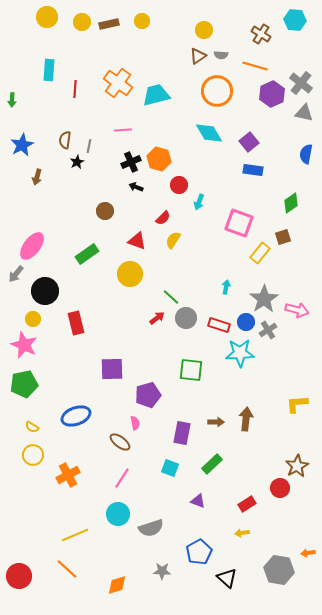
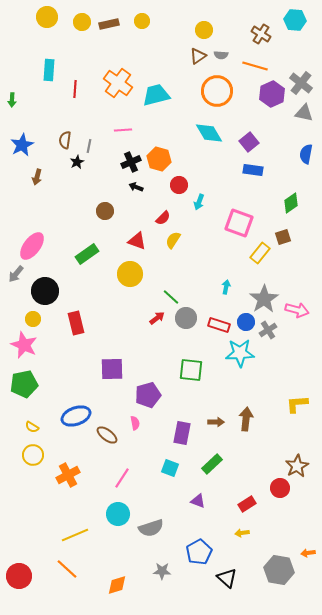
brown ellipse at (120, 442): moved 13 px left, 7 px up
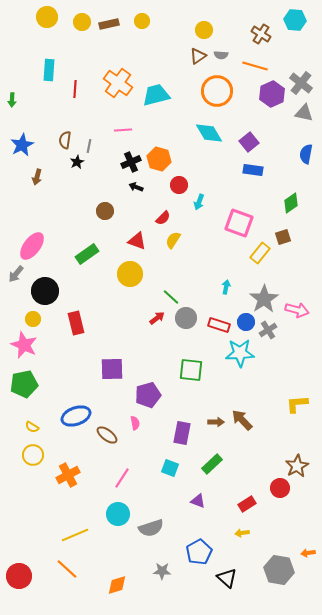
brown arrow at (246, 419): moved 4 px left, 1 px down; rotated 50 degrees counterclockwise
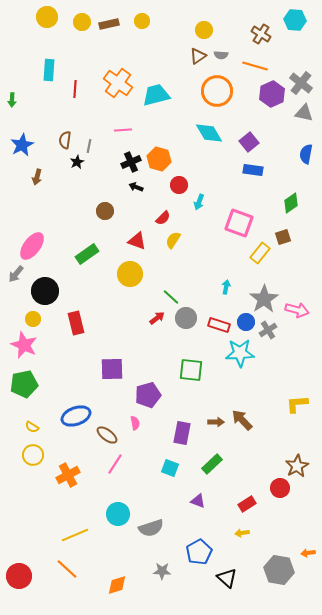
pink line at (122, 478): moved 7 px left, 14 px up
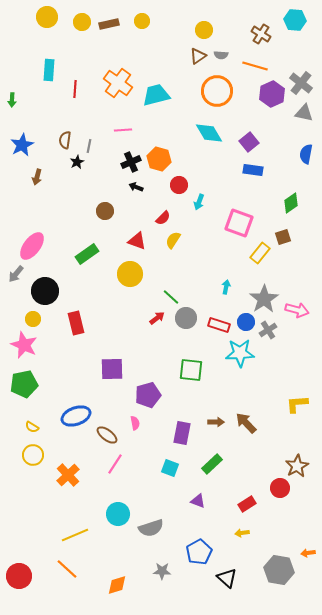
brown arrow at (242, 420): moved 4 px right, 3 px down
orange cross at (68, 475): rotated 15 degrees counterclockwise
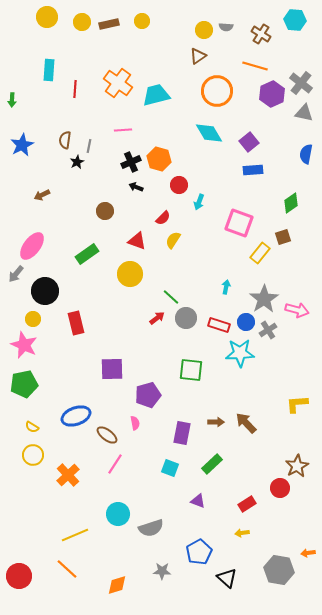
gray semicircle at (221, 55): moved 5 px right, 28 px up
blue rectangle at (253, 170): rotated 12 degrees counterclockwise
brown arrow at (37, 177): moved 5 px right, 18 px down; rotated 49 degrees clockwise
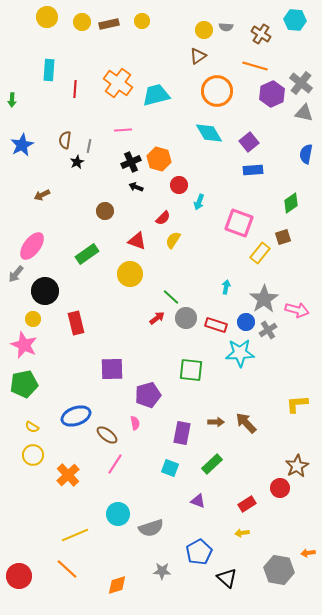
red rectangle at (219, 325): moved 3 px left
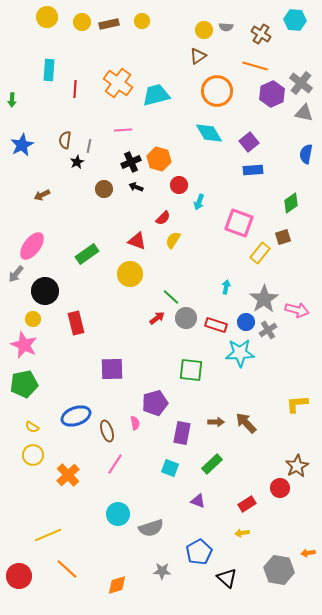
brown circle at (105, 211): moved 1 px left, 22 px up
purple pentagon at (148, 395): moved 7 px right, 8 px down
brown ellipse at (107, 435): moved 4 px up; rotated 35 degrees clockwise
yellow line at (75, 535): moved 27 px left
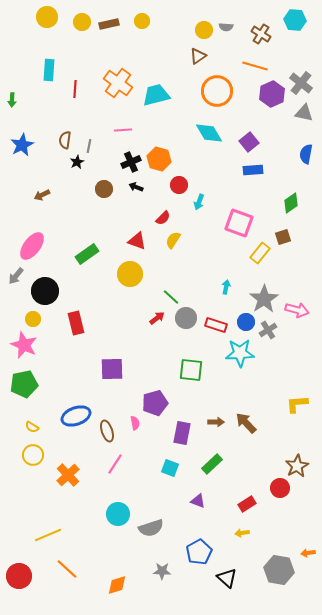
gray arrow at (16, 274): moved 2 px down
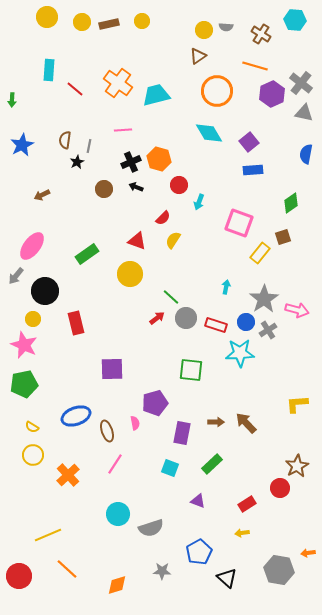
red line at (75, 89): rotated 54 degrees counterclockwise
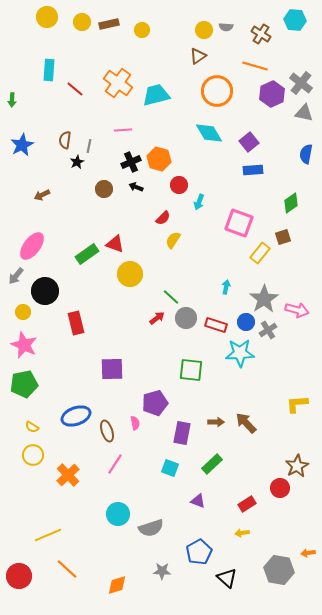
yellow circle at (142, 21): moved 9 px down
red triangle at (137, 241): moved 22 px left, 3 px down
yellow circle at (33, 319): moved 10 px left, 7 px up
